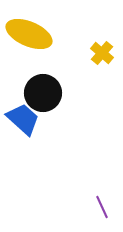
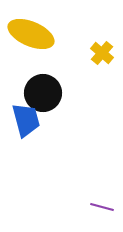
yellow ellipse: moved 2 px right
blue trapezoid: moved 3 px right, 1 px down; rotated 33 degrees clockwise
purple line: rotated 50 degrees counterclockwise
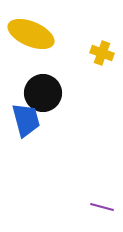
yellow cross: rotated 20 degrees counterclockwise
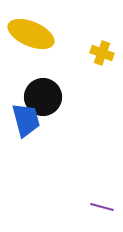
black circle: moved 4 px down
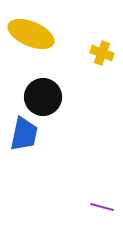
blue trapezoid: moved 2 px left, 14 px down; rotated 27 degrees clockwise
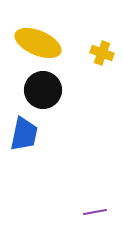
yellow ellipse: moved 7 px right, 9 px down
black circle: moved 7 px up
purple line: moved 7 px left, 5 px down; rotated 25 degrees counterclockwise
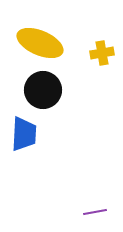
yellow ellipse: moved 2 px right
yellow cross: rotated 30 degrees counterclockwise
blue trapezoid: rotated 9 degrees counterclockwise
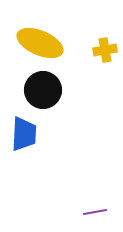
yellow cross: moved 3 px right, 3 px up
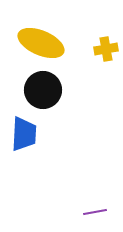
yellow ellipse: moved 1 px right
yellow cross: moved 1 px right, 1 px up
